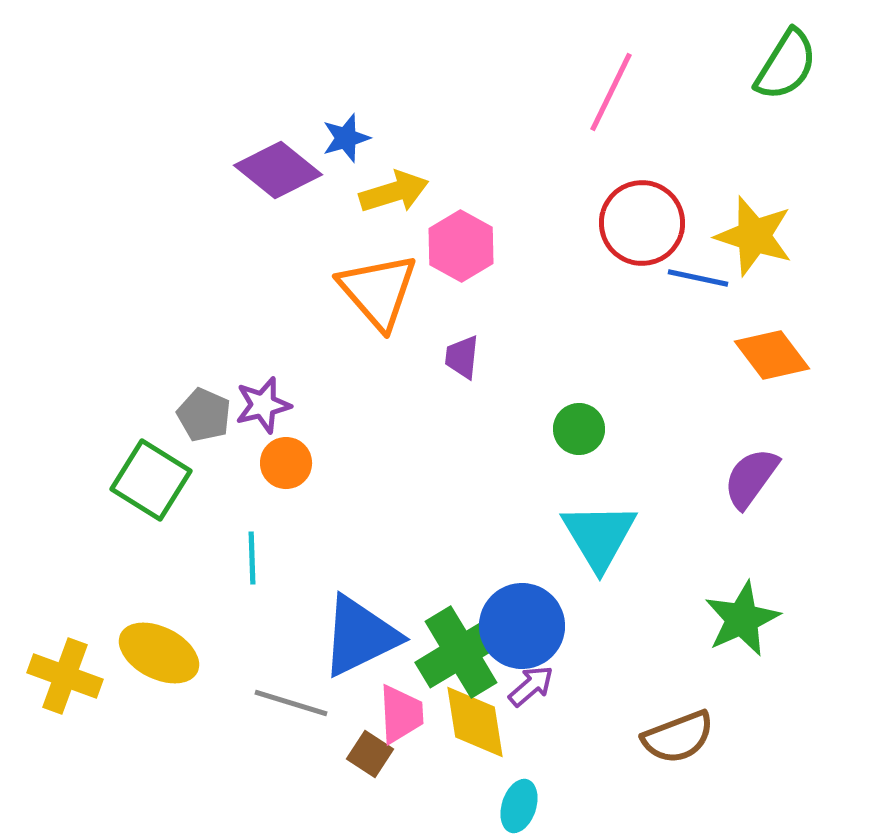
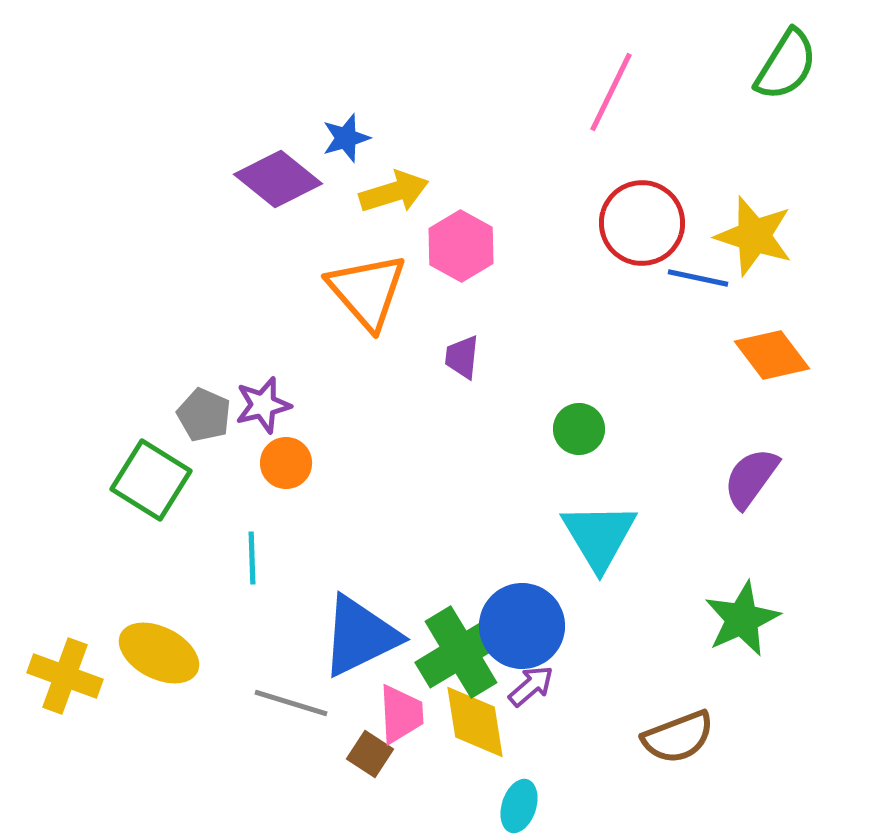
purple diamond: moved 9 px down
orange triangle: moved 11 px left
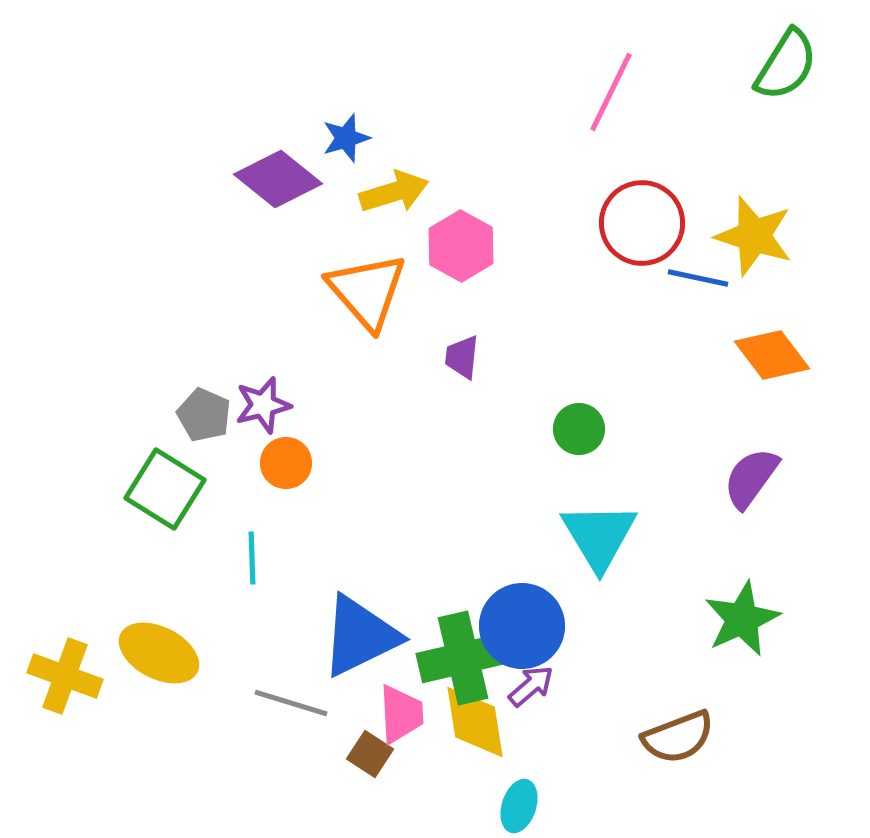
green square: moved 14 px right, 9 px down
green cross: moved 2 px right, 6 px down; rotated 18 degrees clockwise
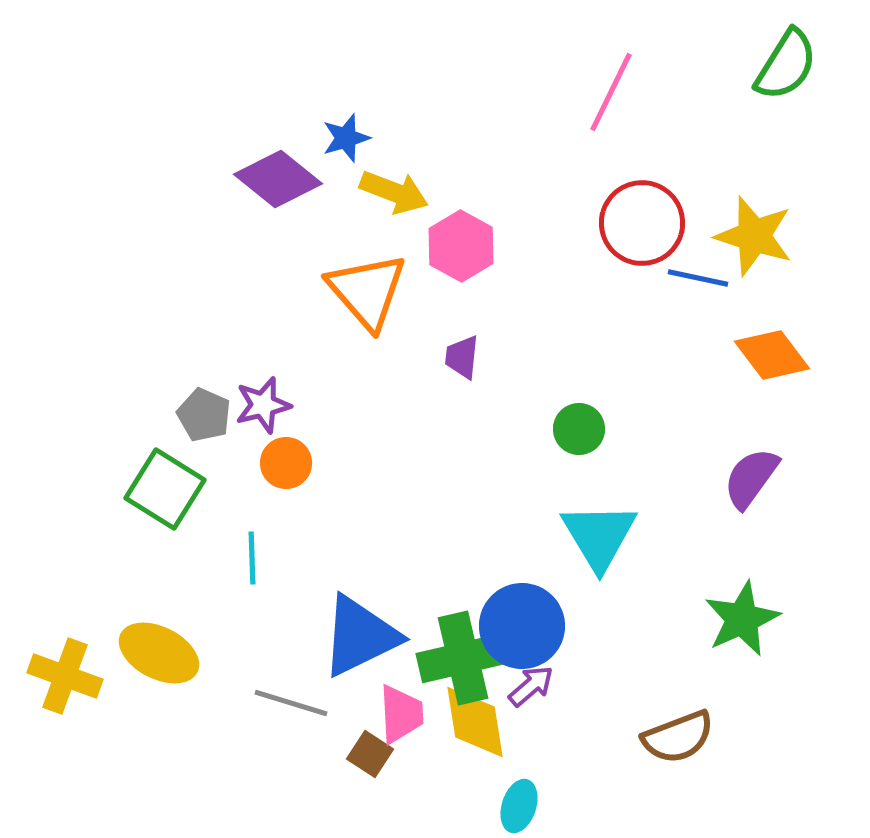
yellow arrow: rotated 38 degrees clockwise
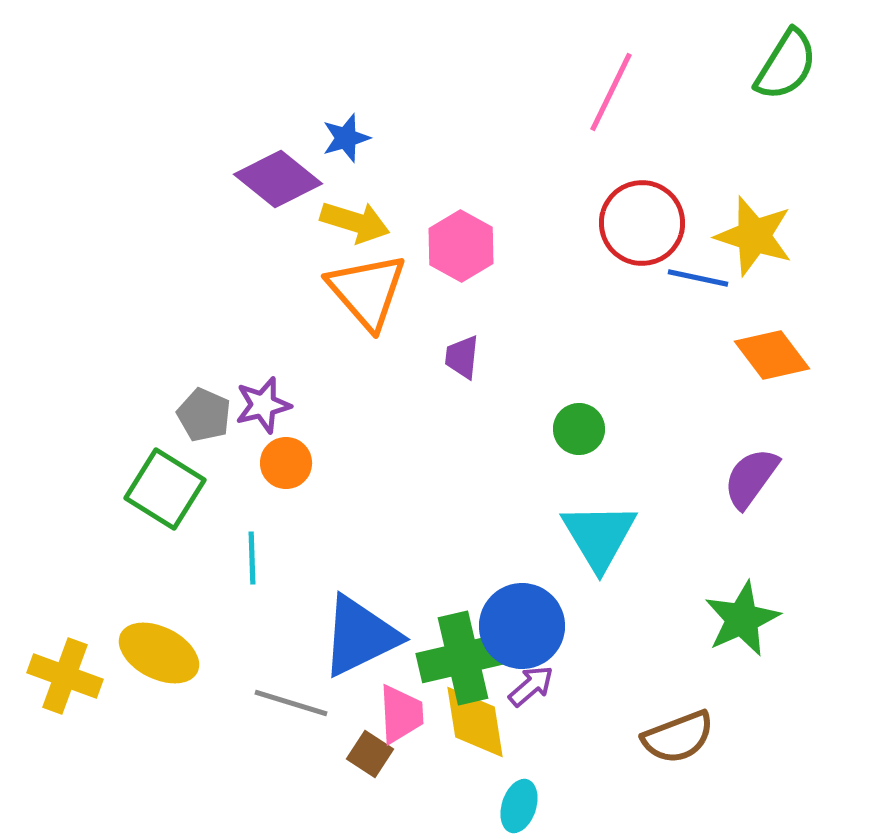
yellow arrow: moved 39 px left, 30 px down; rotated 4 degrees counterclockwise
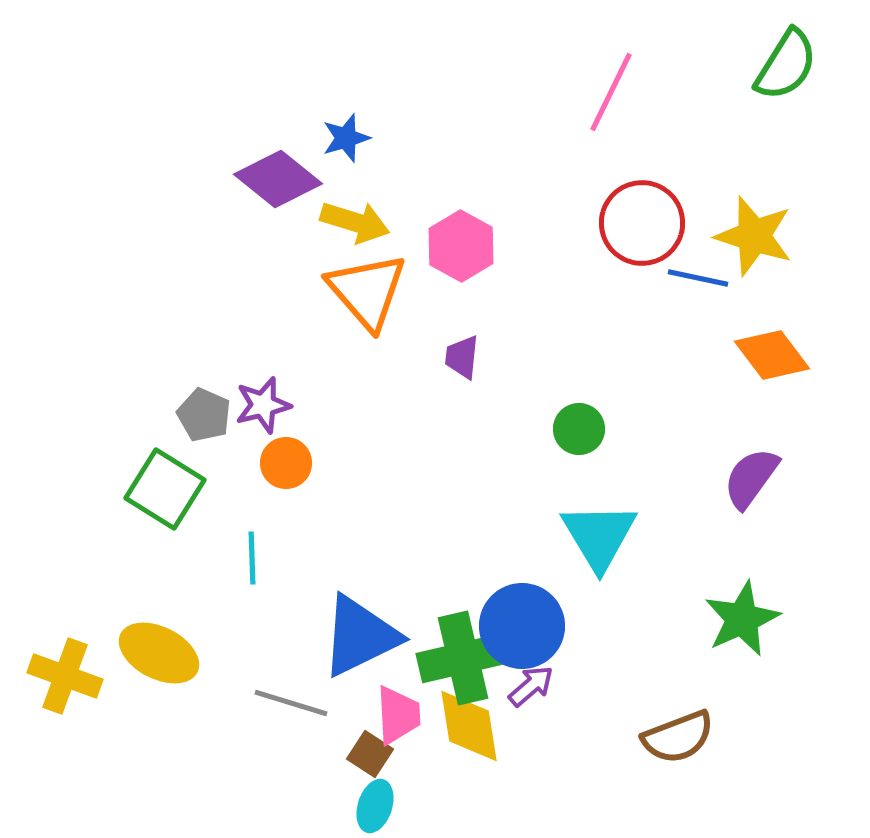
pink trapezoid: moved 3 px left, 1 px down
yellow diamond: moved 6 px left, 4 px down
cyan ellipse: moved 144 px left
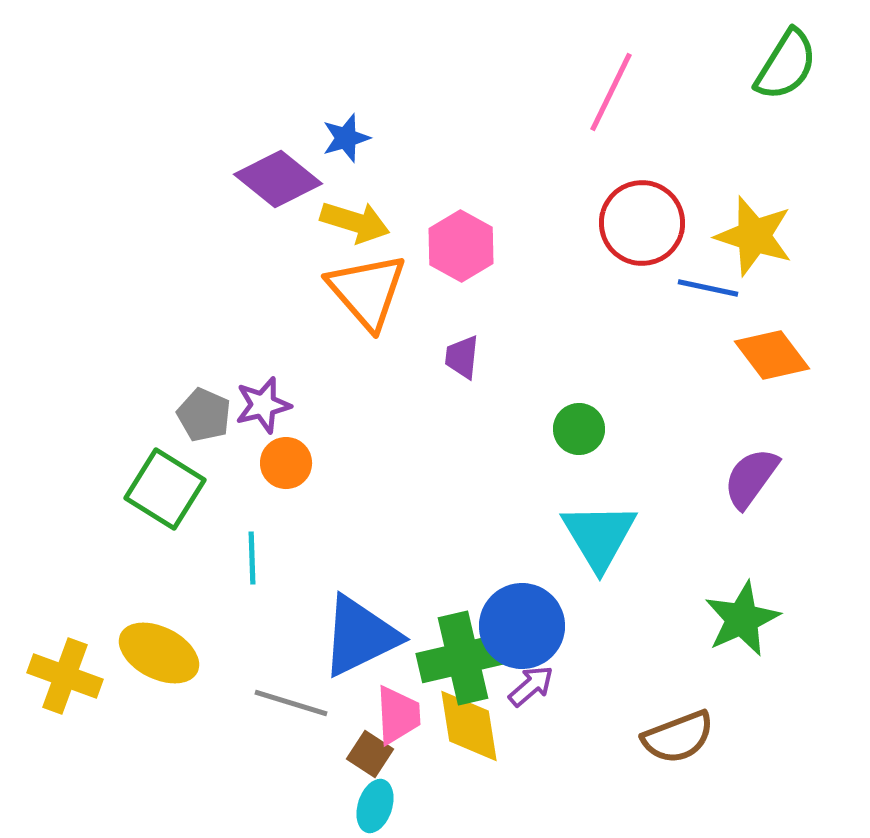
blue line: moved 10 px right, 10 px down
